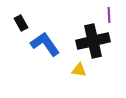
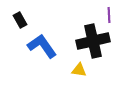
black rectangle: moved 1 px left, 3 px up
blue L-shape: moved 3 px left, 2 px down
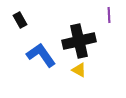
black cross: moved 14 px left
blue L-shape: moved 1 px left, 9 px down
yellow triangle: rotated 21 degrees clockwise
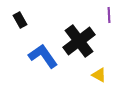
black cross: rotated 24 degrees counterclockwise
blue L-shape: moved 2 px right, 1 px down
yellow triangle: moved 20 px right, 5 px down
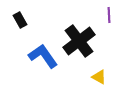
yellow triangle: moved 2 px down
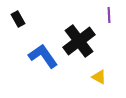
black rectangle: moved 2 px left, 1 px up
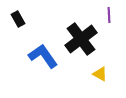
black cross: moved 2 px right, 2 px up
yellow triangle: moved 1 px right, 3 px up
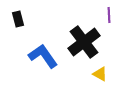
black rectangle: rotated 14 degrees clockwise
black cross: moved 3 px right, 3 px down
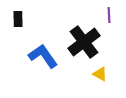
black rectangle: rotated 14 degrees clockwise
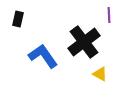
black rectangle: rotated 14 degrees clockwise
